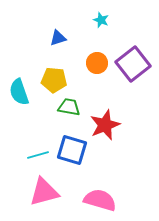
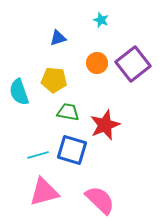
green trapezoid: moved 1 px left, 5 px down
pink semicircle: rotated 28 degrees clockwise
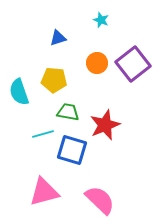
cyan line: moved 5 px right, 21 px up
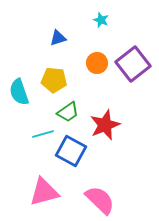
green trapezoid: rotated 135 degrees clockwise
blue square: moved 1 px left, 1 px down; rotated 12 degrees clockwise
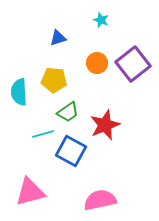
cyan semicircle: rotated 16 degrees clockwise
pink triangle: moved 14 px left
pink semicircle: rotated 56 degrees counterclockwise
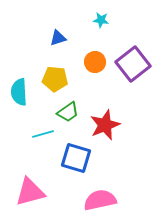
cyan star: rotated 14 degrees counterclockwise
orange circle: moved 2 px left, 1 px up
yellow pentagon: moved 1 px right, 1 px up
blue square: moved 5 px right, 7 px down; rotated 12 degrees counterclockwise
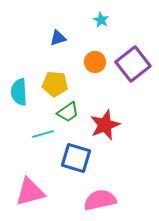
cyan star: rotated 21 degrees clockwise
yellow pentagon: moved 5 px down
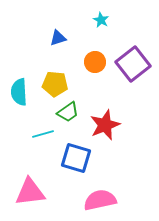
pink triangle: rotated 8 degrees clockwise
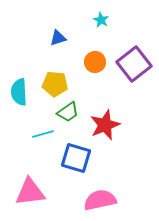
purple square: moved 1 px right
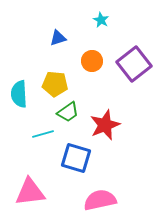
orange circle: moved 3 px left, 1 px up
cyan semicircle: moved 2 px down
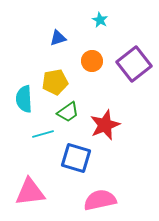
cyan star: moved 1 px left
yellow pentagon: moved 2 px up; rotated 15 degrees counterclockwise
cyan semicircle: moved 5 px right, 5 px down
